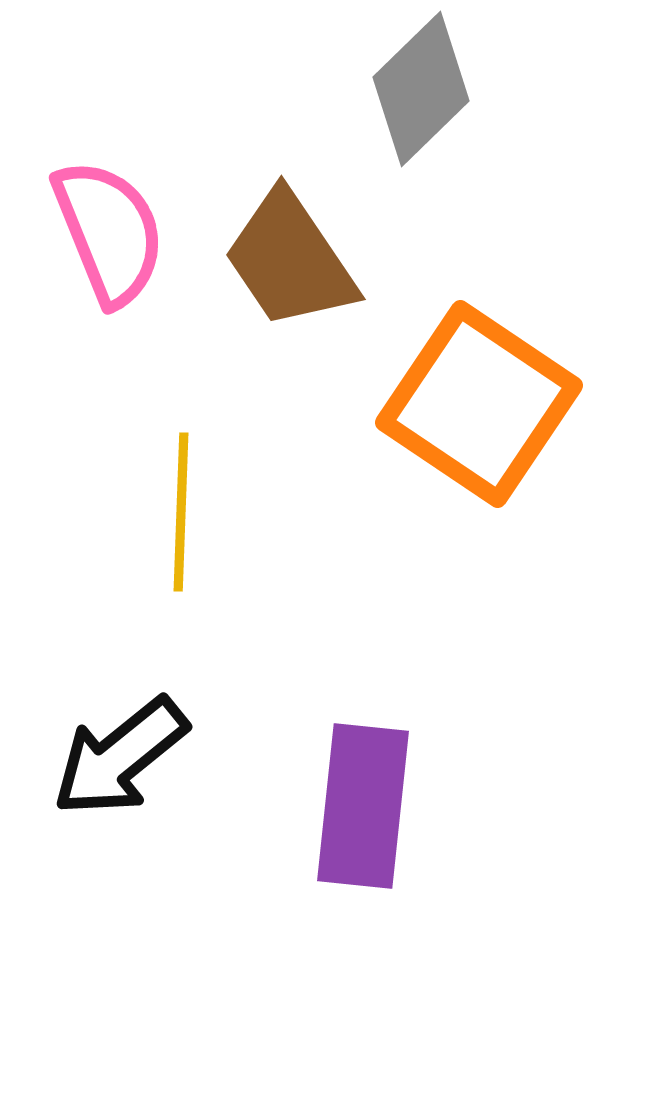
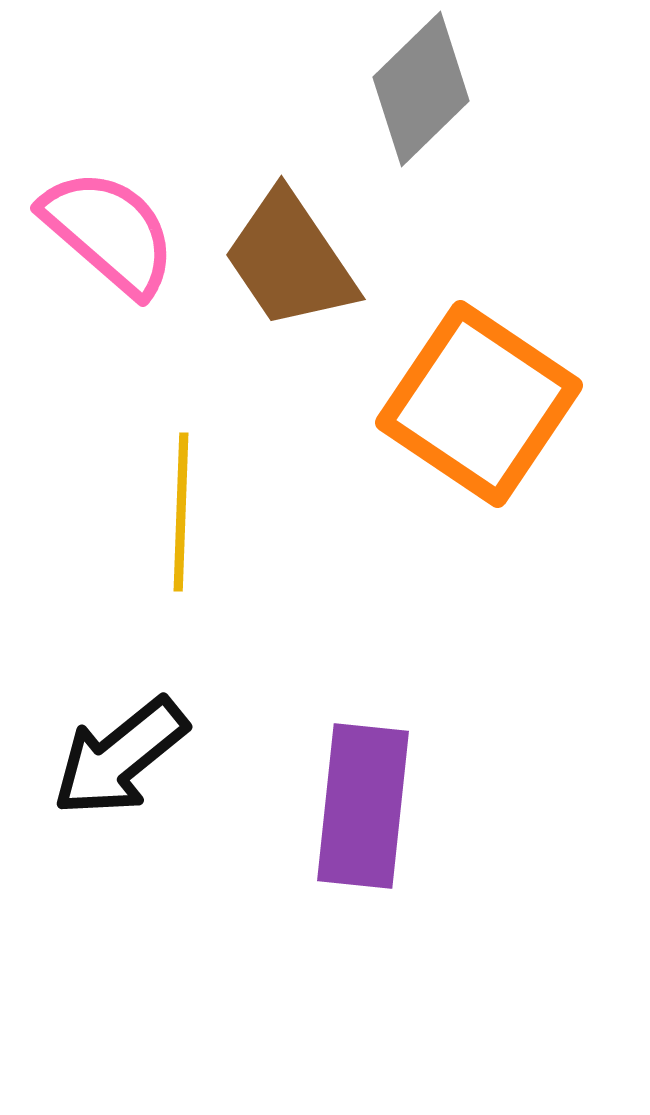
pink semicircle: rotated 27 degrees counterclockwise
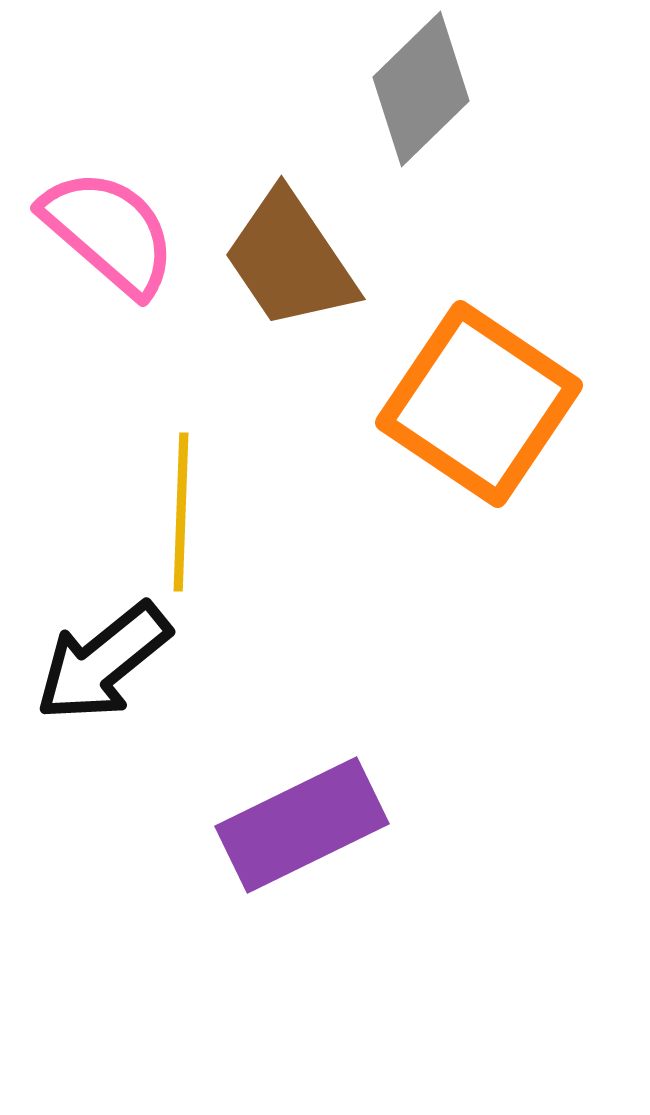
black arrow: moved 17 px left, 95 px up
purple rectangle: moved 61 px left, 19 px down; rotated 58 degrees clockwise
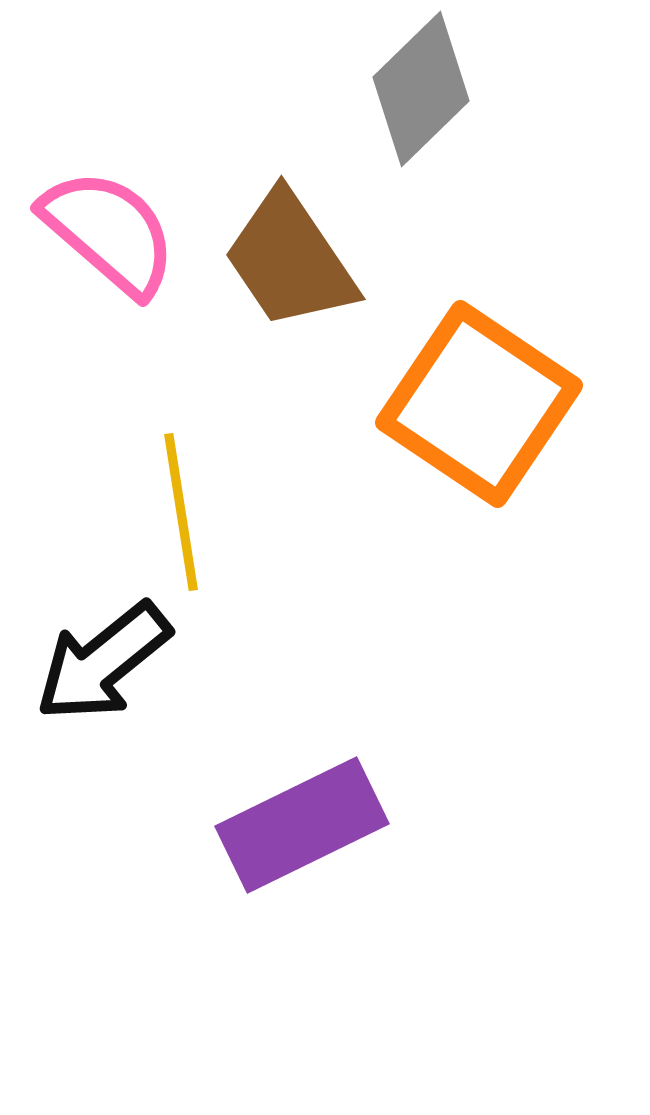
yellow line: rotated 11 degrees counterclockwise
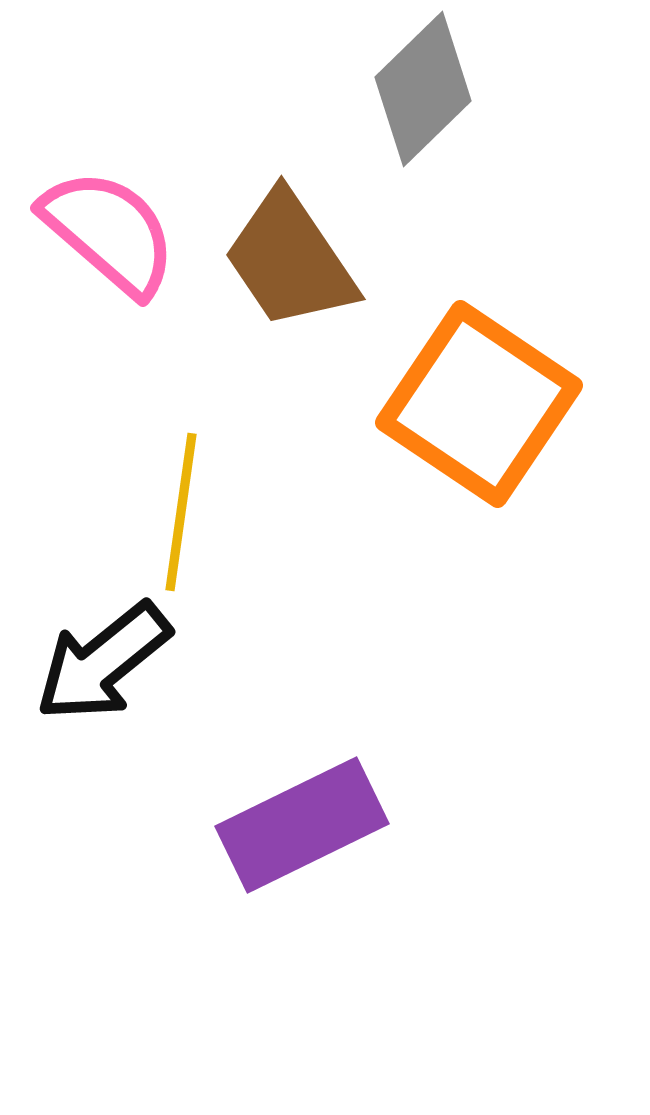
gray diamond: moved 2 px right
yellow line: rotated 17 degrees clockwise
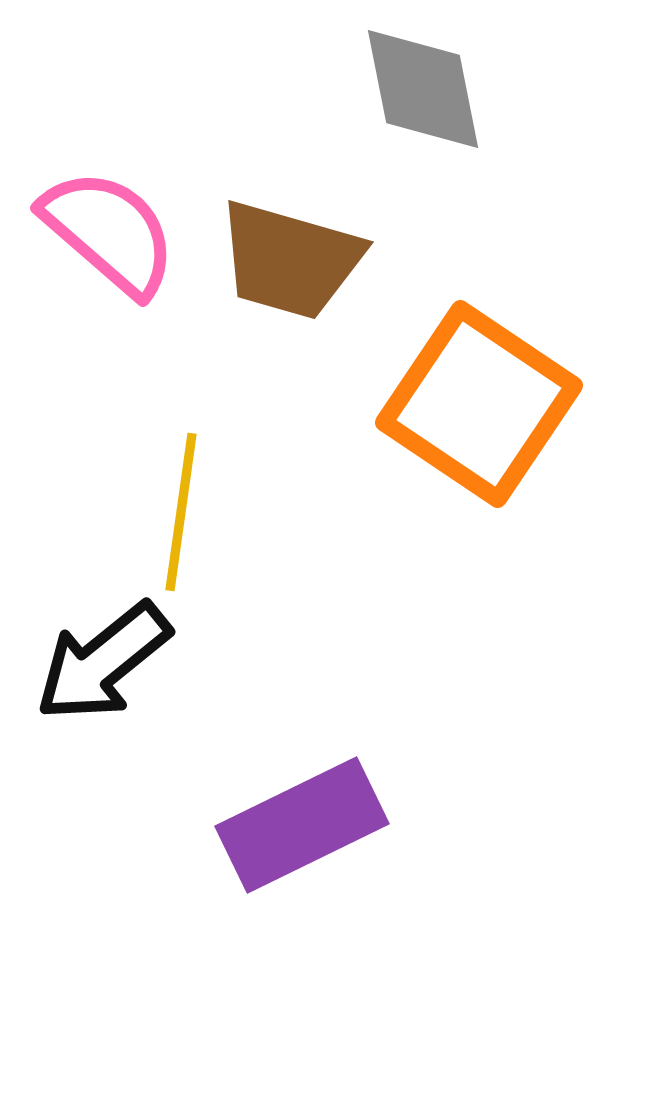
gray diamond: rotated 57 degrees counterclockwise
brown trapezoid: rotated 40 degrees counterclockwise
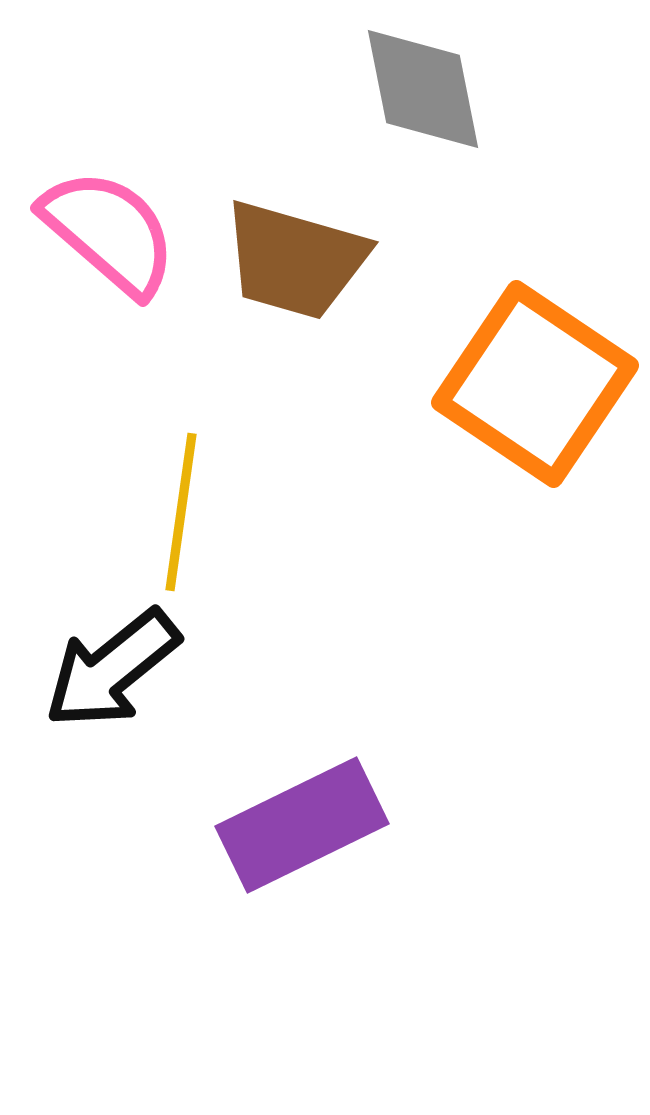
brown trapezoid: moved 5 px right
orange square: moved 56 px right, 20 px up
black arrow: moved 9 px right, 7 px down
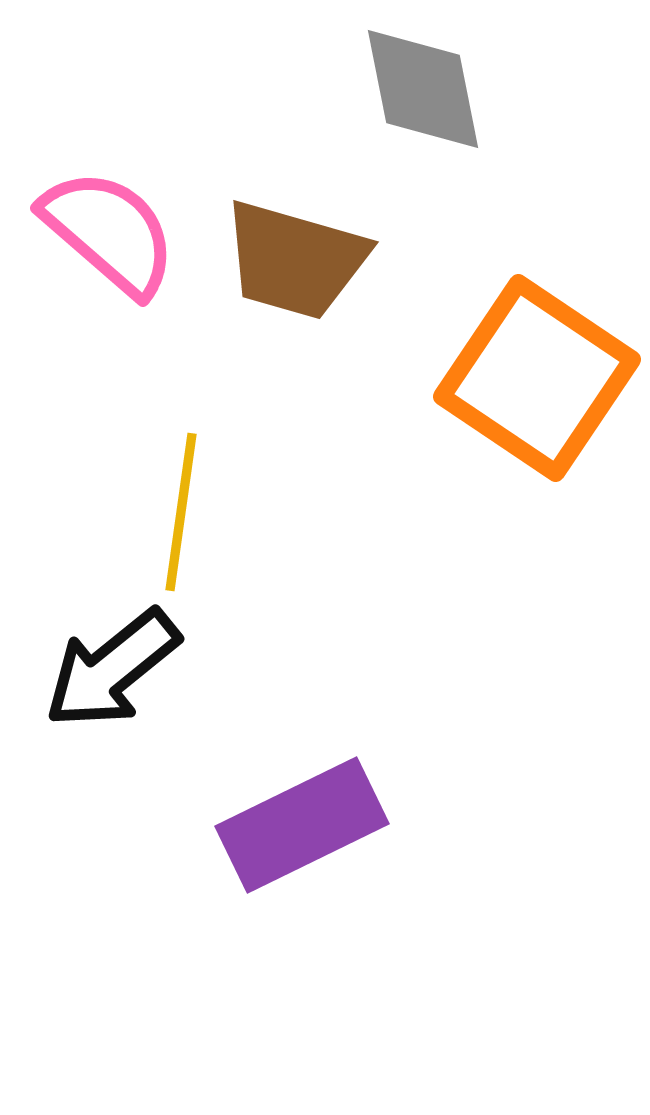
orange square: moved 2 px right, 6 px up
